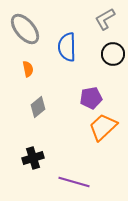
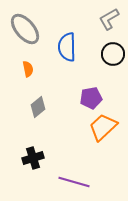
gray L-shape: moved 4 px right
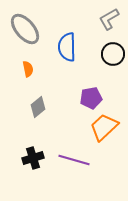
orange trapezoid: moved 1 px right
purple line: moved 22 px up
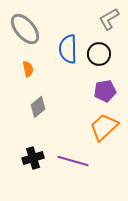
blue semicircle: moved 1 px right, 2 px down
black circle: moved 14 px left
purple pentagon: moved 14 px right, 7 px up
purple line: moved 1 px left, 1 px down
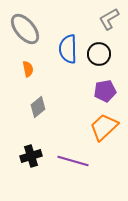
black cross: moved 2 px left, 2 px up
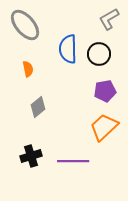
gray ellipse: moved 4 px up
purple line: rotated 16 degrees counterclockwise
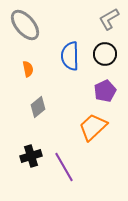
blue semicircle: moved 2 px right, 7 px down
black circle: moved 6 px right
purple pentagon: rotated 15 degrees counterclockwise
orange trapezoid: moved 11 px left
purple line: moved 9 px left, 6 px down; rotated 60 degrees clockwise
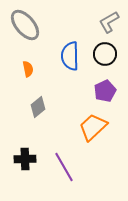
gray L-shape: moved 3 px down
black cross: moved 6 px left, 3 px down; rotated 15 degrees clockwise
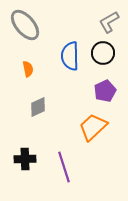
black circle: moved 2 px left, 1 px up
gray diamond: rotated 15 degrees clockwise
purple line: rotated 12 degrees clockwise
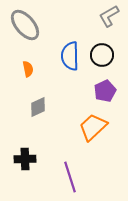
gray L-shape: moved 6 px up
black circle: moved 1 px left, 2 px down
purple line: moved 6 px right, 10 px down
